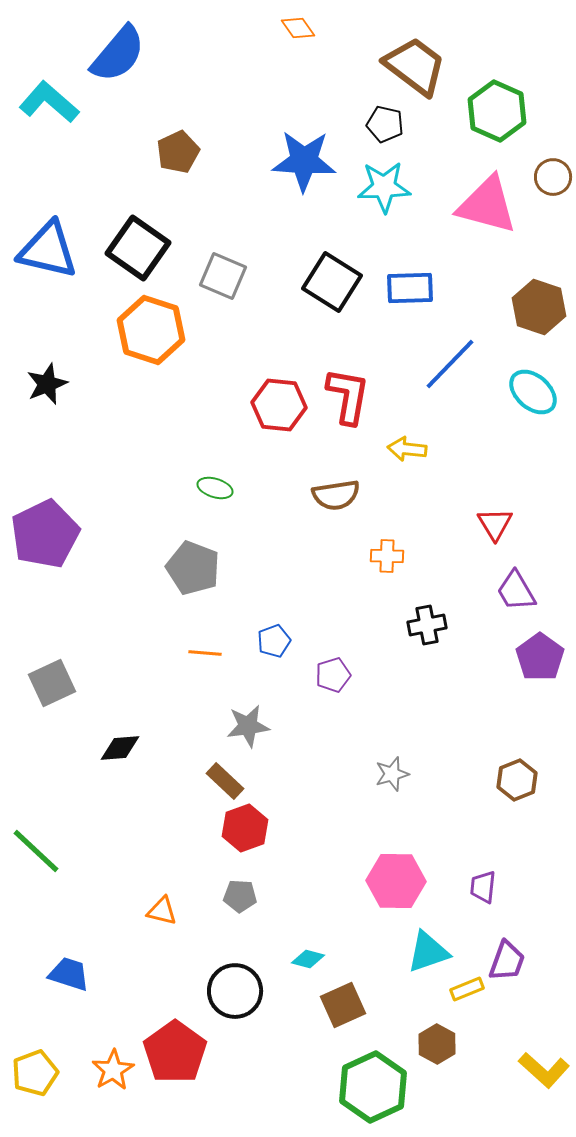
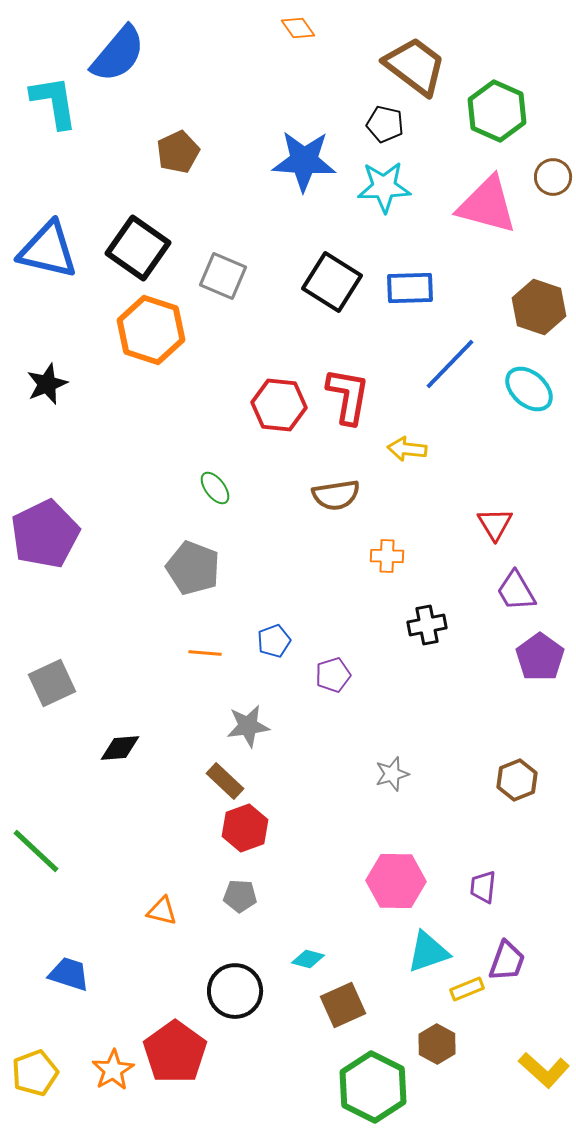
cyan L-shape at (49, 102): moved 5 px right; rotated 40 degrees clockwise
cyan ellipse at (533, 392): moved 4 px left, 3 px up
green ellipse at (215, 488): rotated 36 degrees clockwise
green hexagon at (373, 1087): rotated 8 degrees counterclockwise
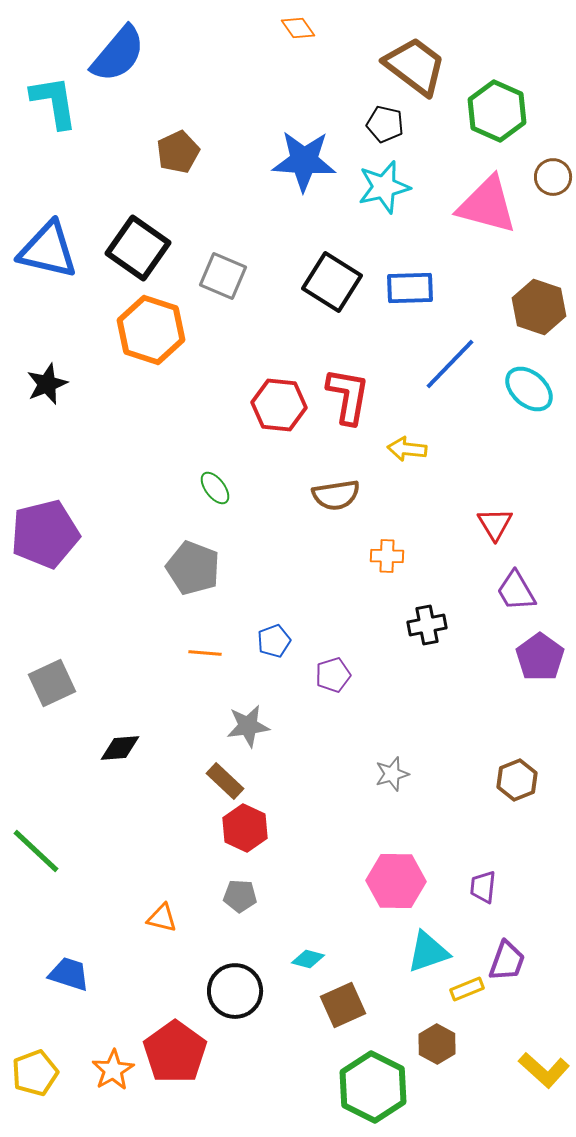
cyan star at (384, 187): rotated 12 degrees counterclockwise
purple pentagon at (45, 534): rotated 12 degrees clockwise
red hexagon at (245, 828): rotated 15 degrees counterclockwise
orange triangle at (162, 911): moved 7 px down
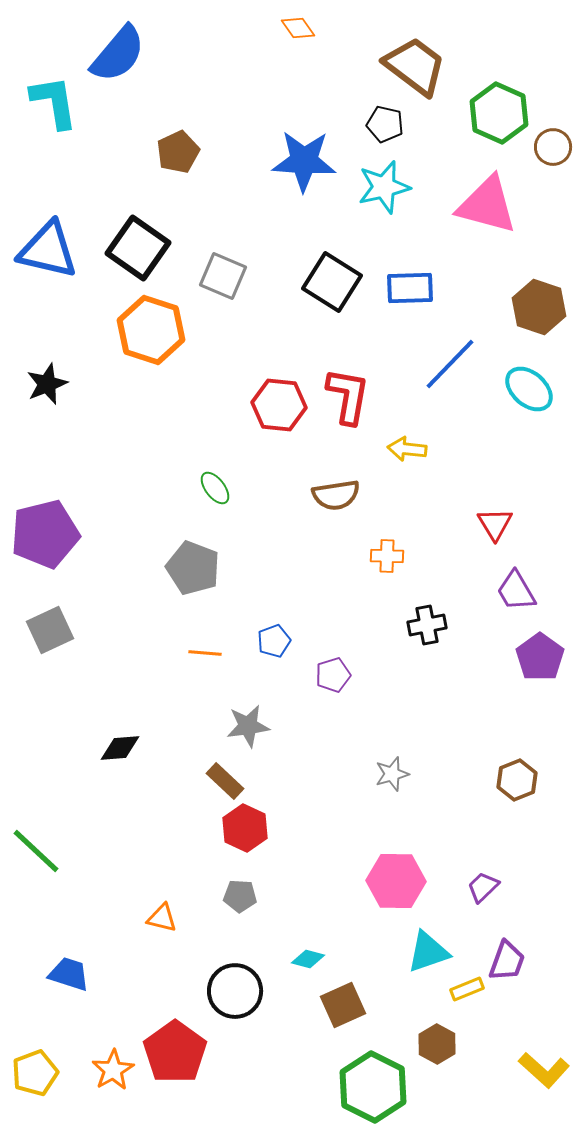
green hexagon at (497, 111): moved 2 px right, 2 px down
brown circle at (553, 177): moved 30 px up
gray square at (52, 683): moved 2 px left, 53 px up
purple trapezoid at (483, 887): rotated 40 degrees clockwise
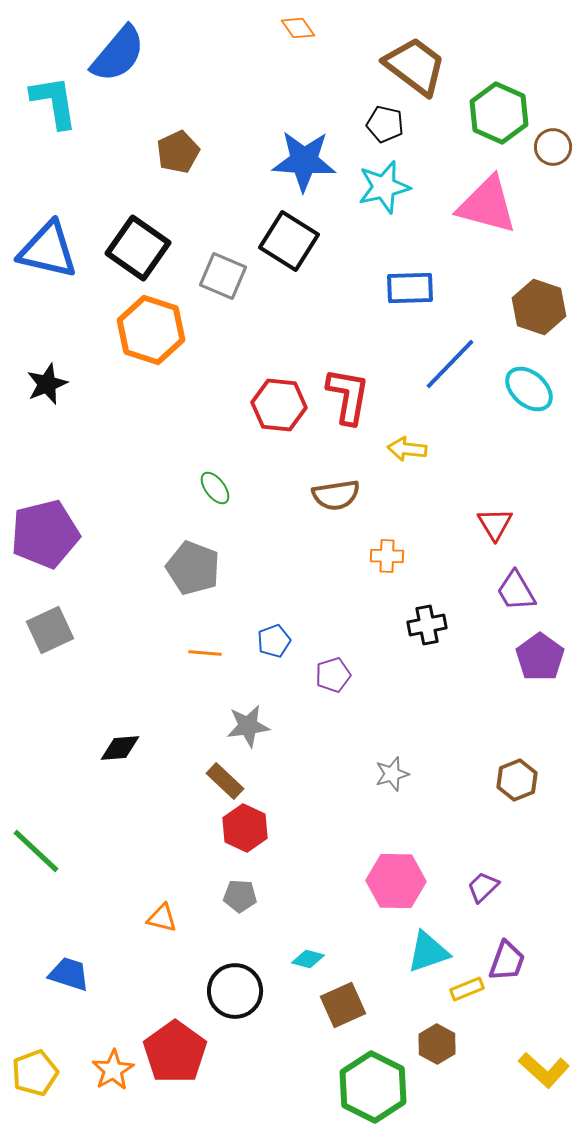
black square at (332, 282): moved 43 px left, 41 px up
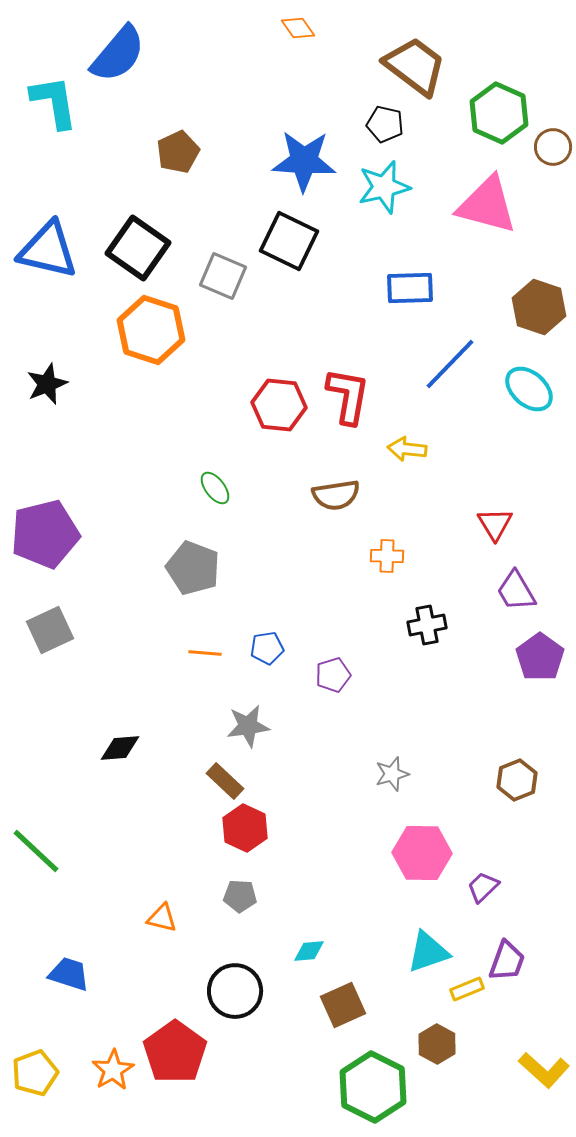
black square at (289, 241): rotated 6 degrees counterclockwise
blue pentagon at (274, 641): moved 7 px left, 7 px down; rotated 12 degrees clockwise
pink hexagon at (396, 881): moved 26 px right, 28 px up
cyan diamond at (308, 959): moved 1 px right, 8 px up; rotated 20 degrees counterclockwise
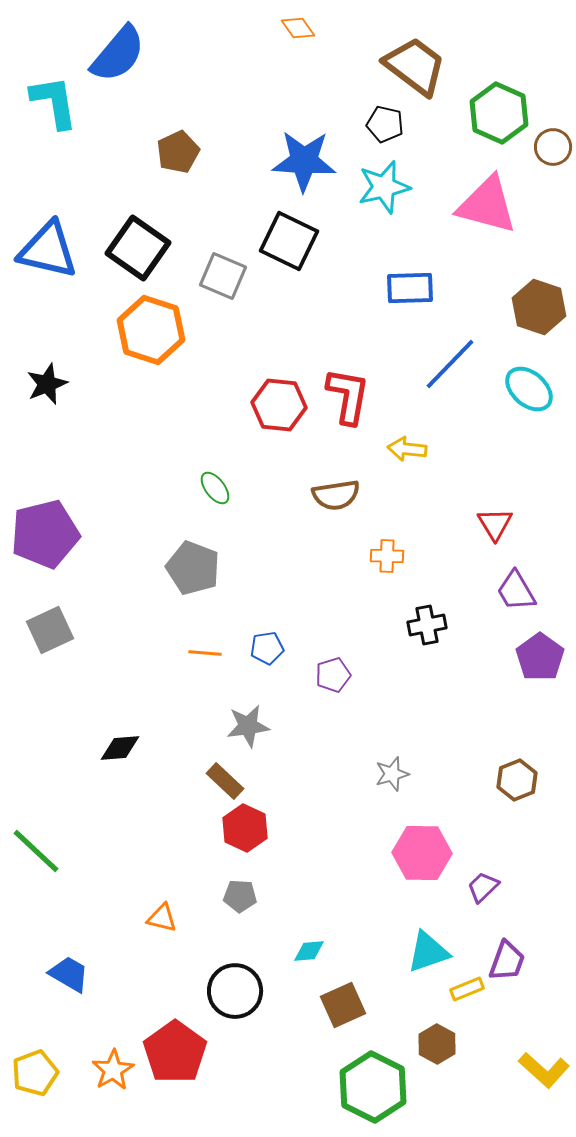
blue trapezoid at (69, 974): rotated 12 degrees clockwise
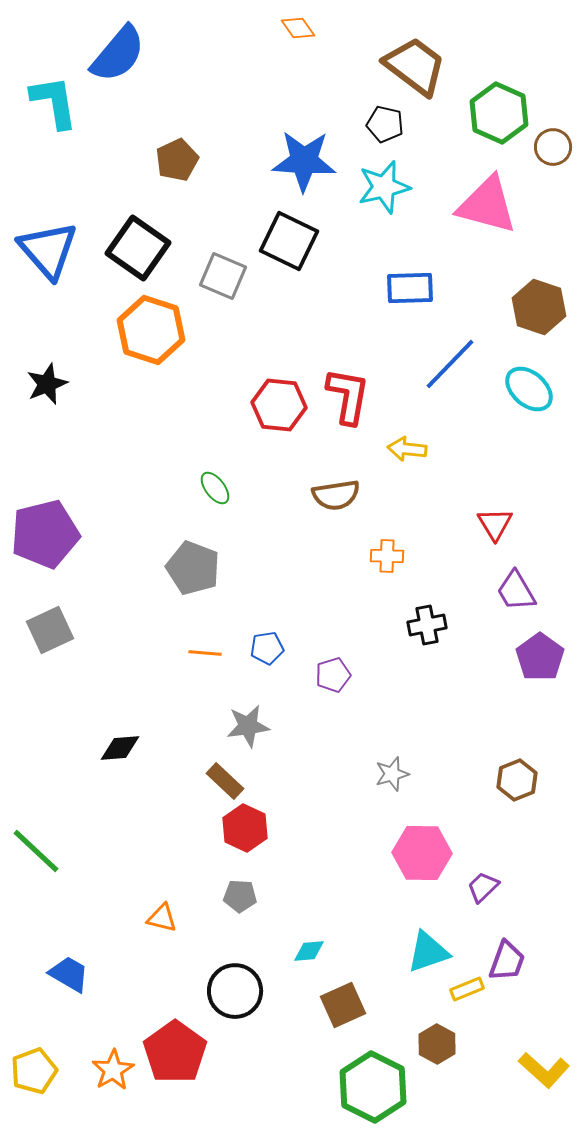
brown pentagon at (178, 152): moved 1 px left, 8 px down
blue triangle at (48, 250): rotated 36 degrees clockwise
yellow pentagon at (35, 1073): moved 1 px left, 2 px up
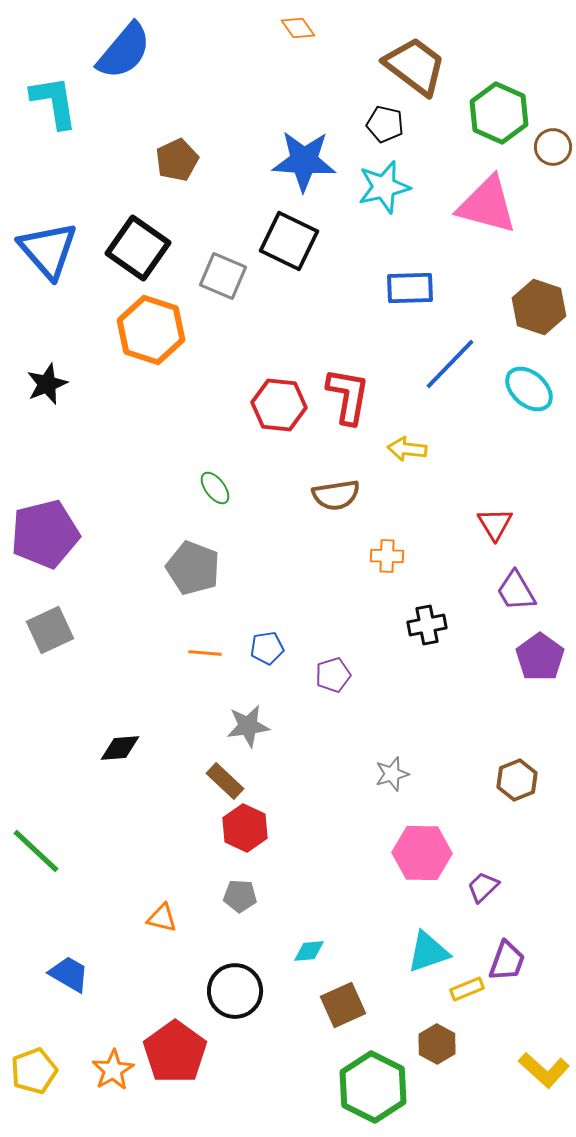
blue semicircle at (118, 54): moved 6 px right, 3 px up
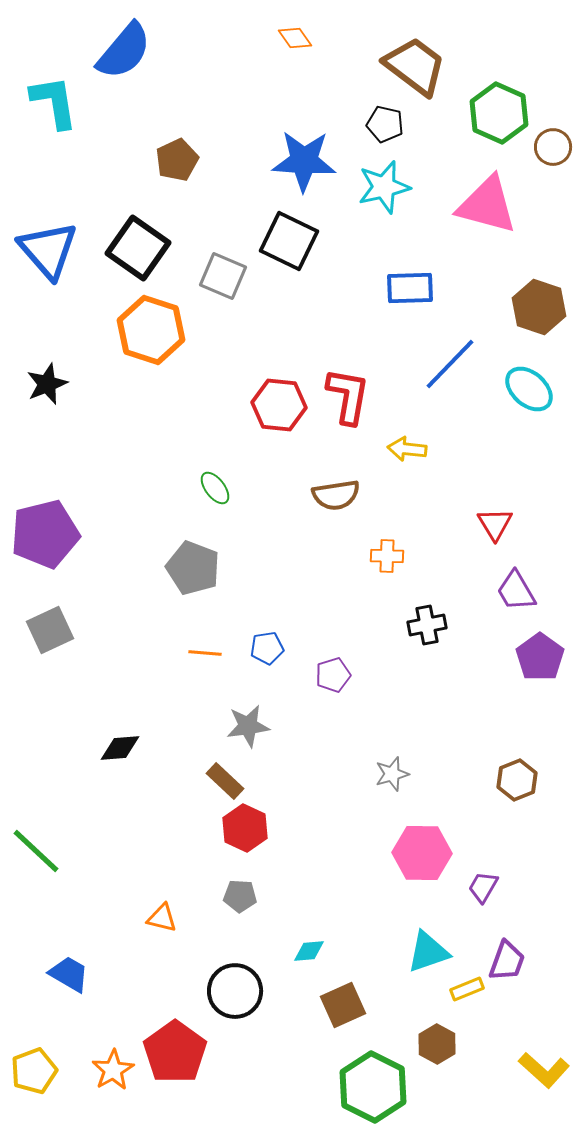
orange diamond at (298, 28): moved 3 px left, 10 px down
purple trapezoid at (483, 887): rotated 16 degrees counterclockwise
